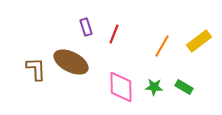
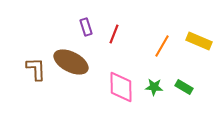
yellow rectangle: rotated 60 degrees clockwise
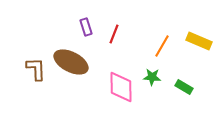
green star: moved 2 px left, 10 px up
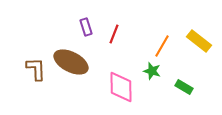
yellow rectangle: rotated 15 degrees clockwise
green star: moved 6 px up; rotated 12 degrees clockwise
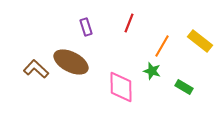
red line: moved 15 px right, 11 px up
yellow rectangle: moved 1 px right
brown L-shape: rotated 45 degrees counterclockwise
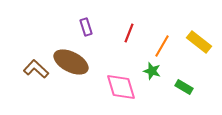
red line: moved 10 px down
yellow rectangle: moved 1 px left, 1 px down
pink diamond: rotated 16 degrees counterclockwise
